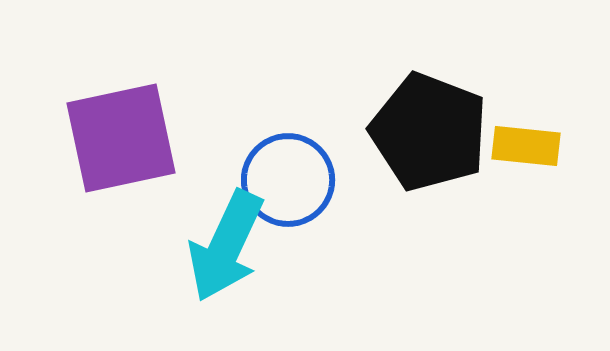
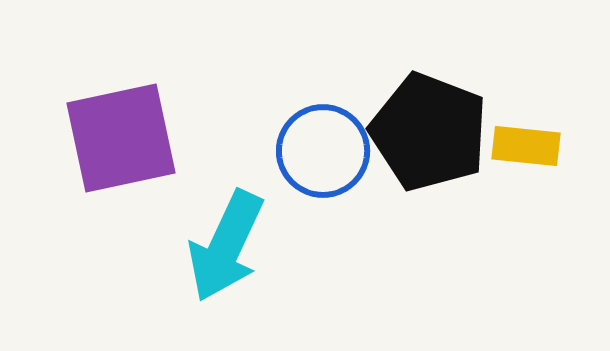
blue circle: moved 35 px right, 29 px up
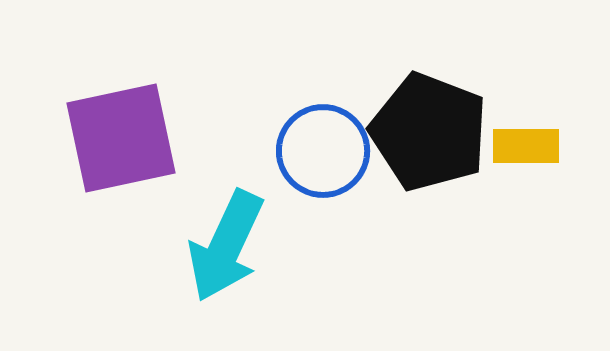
yellow rectangle: rotated 6 degrees counterclockwise
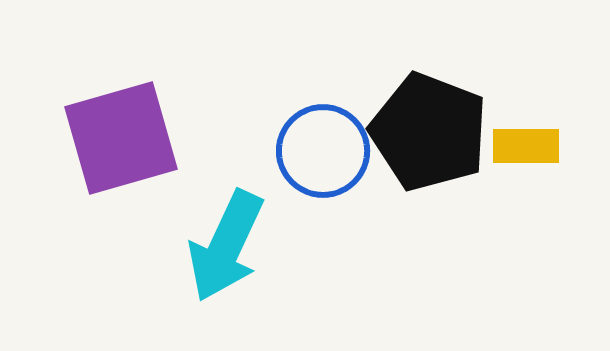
purple square: rotated 4 degrees counterclockwise
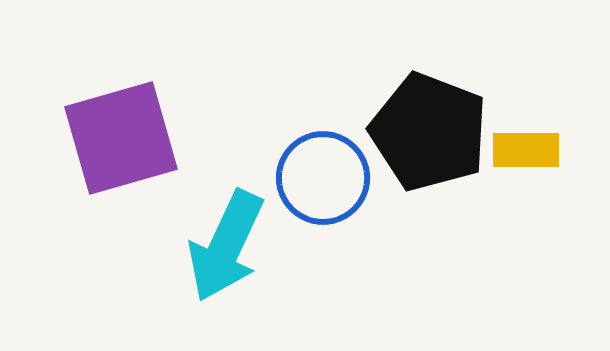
yellow rectangle: moved 4 px down
blue circle: moved 27 px down
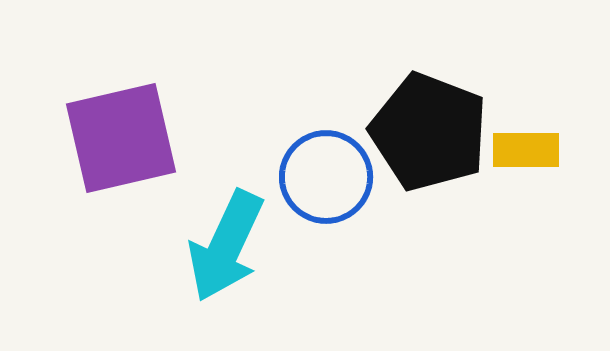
purple square: rotated 3 degrees clockwise
blue circle: moved 3 px right, 1 px up
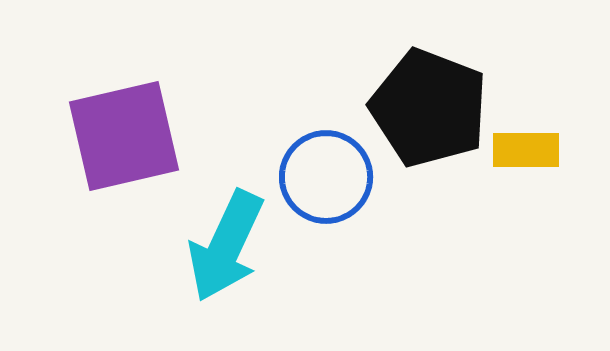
black pentagon: moved 24 px up
purple square: moved 3 px right, 2 px up
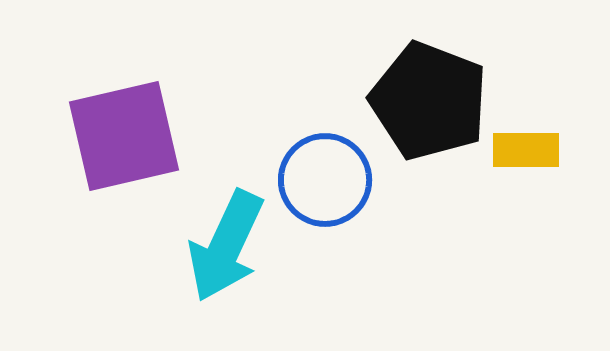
black pentagon: moved 7 px up
blue circle: moved 1 px left, 3 px down
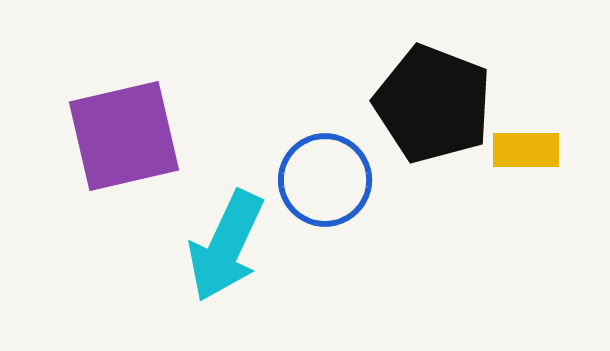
black pentagon: moved 4 px right, 3 px down
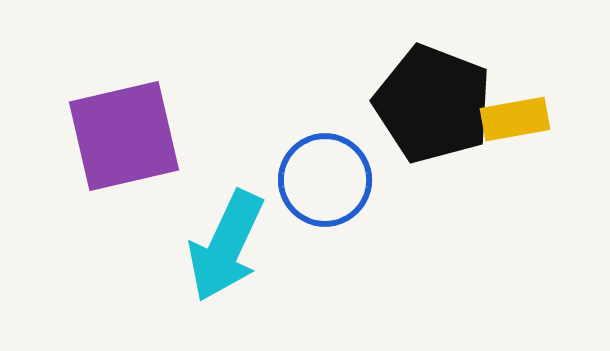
yellow rectangle: moved 11 px left, 31 px up; rotated 10 degrees counterclockwise
